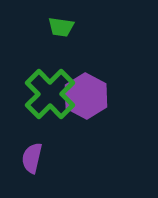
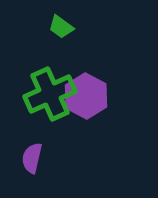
green trapezoid: rotated 28 degrees clockwise
green cross: rotated 21 degrees clockwise
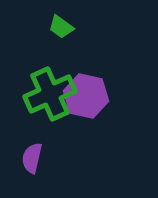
purple hexagon: rotated 15 degrees counterclockwise
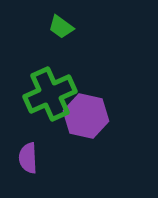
purple hexagon: moved 20 px down
purple semicircle: moved 4 px left; rotated 16 degrees counterclockwise
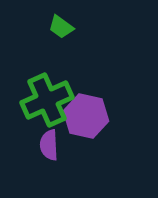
green cross: moved 3 px left, 6 px down
purple semicircle: moved 21 px right, 13 px up
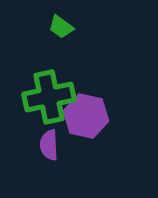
green cross: moved 2 px right, 3 px up; rotated 12 degrees clockwise
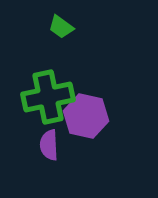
green cross: moved 1 px left
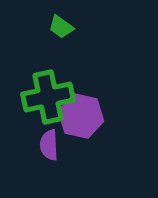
purple hexagon: moved 5 px left
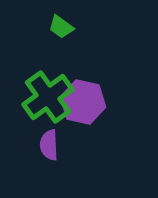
green cross: rotated 24 degrees counterclockwise
purple hexagon: moved 2 px right, 14 px up
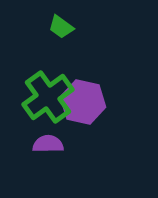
purple semicircle: moved 1 px left, 1 px up; rotated 92 degrees clockwise
